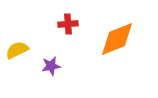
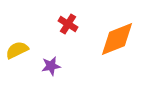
red cross: rotated 36 degrees clockwise
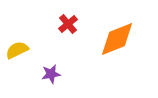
red cross: rotated 18 degrees clockwise
purple star: moved 8 px down
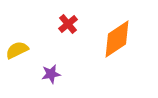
orange diamond: rotated 12 degrees counterclockwise
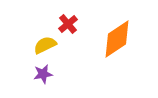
yellow semicircle: moved 28 px right, 5 px up
purple star: moved 8 px left
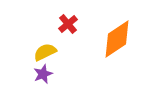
yellow semicircle: moved 7 px down
purple star: rotated 12 degrees counterclockwise
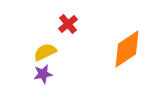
orange diamond: moved 10 px right, 10 px down
purple star: rotated 12 degrees clockwise
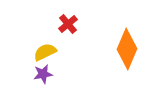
orange diamond: rotated 33 degrees counterclockwise
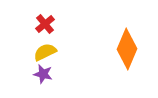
red cross: moved 23 px left
purple star: rotated 24 degrees clockwise
